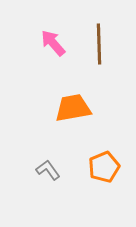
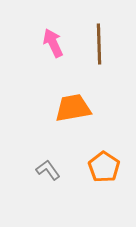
pink arrow: rotated 16 degrees clockwise
orange pentagon: rotated 16 degrees counterclockwise
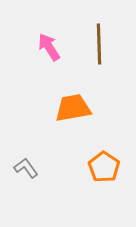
pink arrow: moved 4 px left, 4 px down; rotated 8 degrees counterclockwise
gray L-shape: moved 22 px left, 2 px up
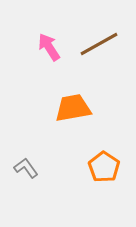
brown line: rotated 63 degrees clockwise
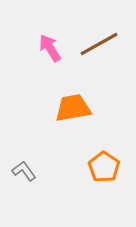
pink arrow: moved 1 px right, 1 px down
gray L-shape: moved 2 px left, 3 px down
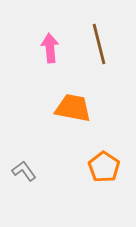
brown line: rotated 75 degrees counterclockwise
pink arrow: rotated 28 degrees clockwise
orange trapezoid: rotated 21 degrees clockwise
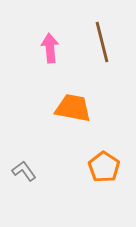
brown line: moved 3 px right, 2 px up
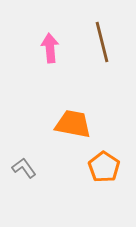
orange trapezoid: moved 16 px down
gray L-shape: moved 3 px up
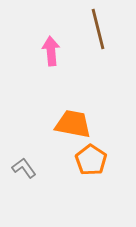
brown line: moved 4 px left, 13 px up
pink arrow: moved 1 px right, 3 px down
orange pentagon: moved 13 px left, 7 px up
